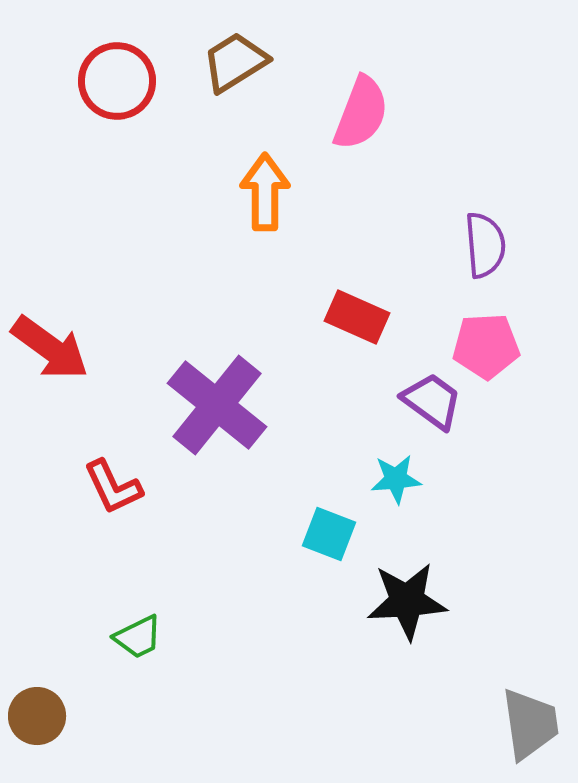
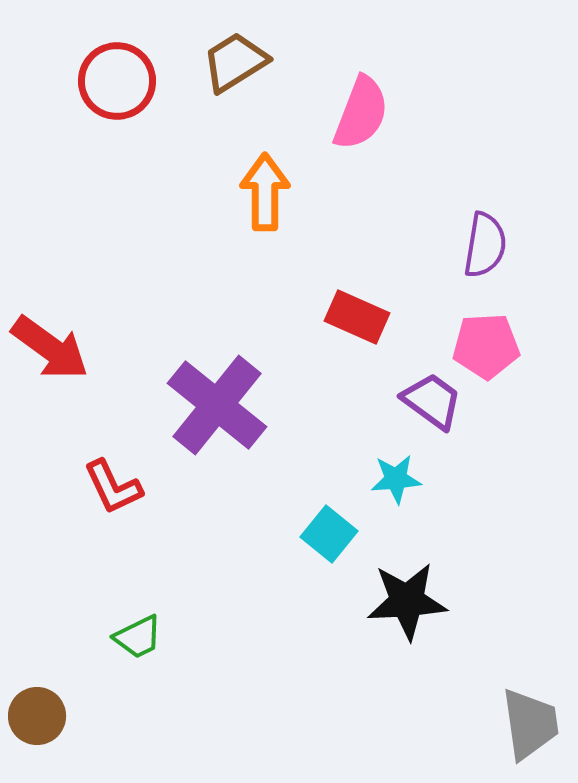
purple semicircle: rotated 14 degrees clockwise
cyan square: rotated 18 degrees clockwise
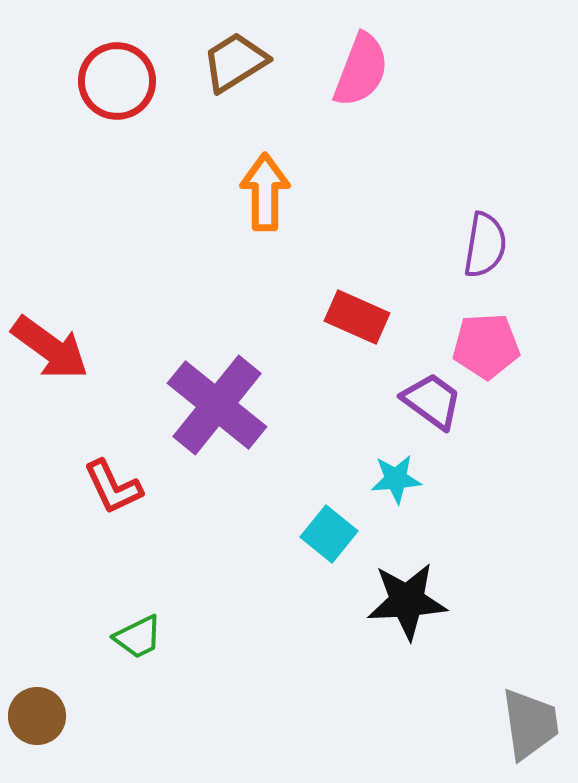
pink semicircle: moved 43 px up
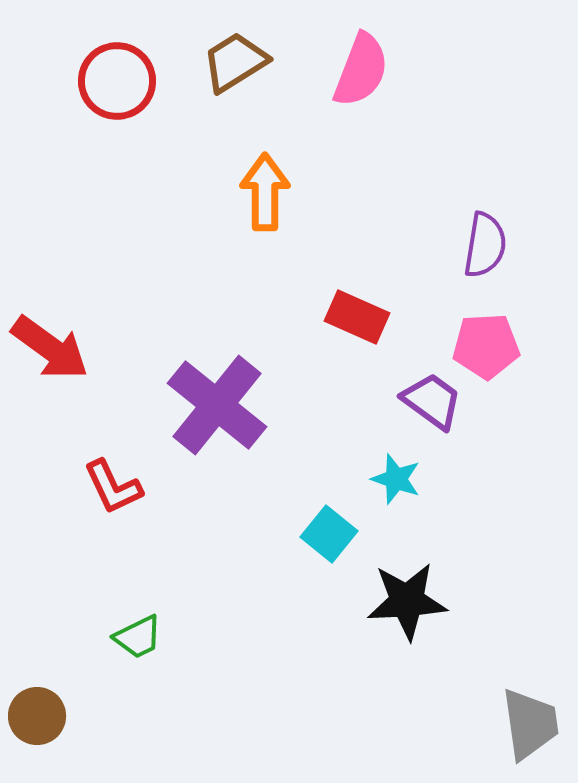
cyan star: rotated 24 degrees clockwise
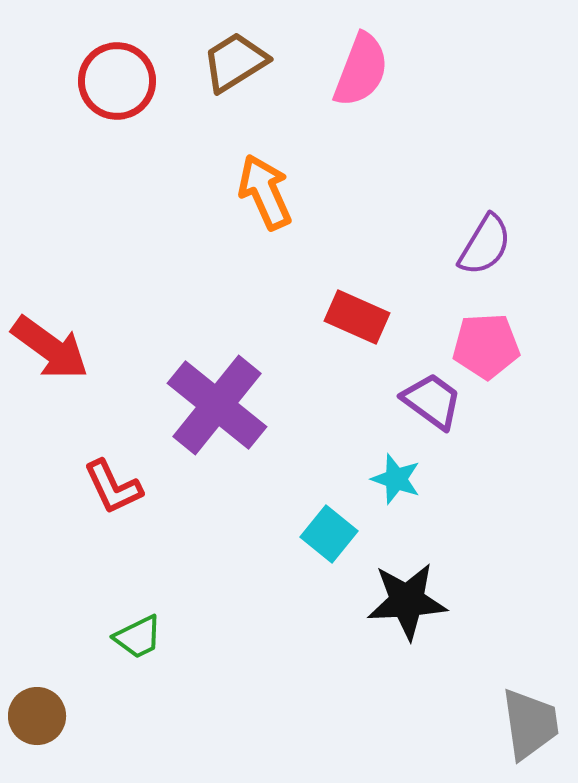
orange arrow: rotated 24 degrees counterclockwise
purple semicircle: rotated 22 degrees clockwise
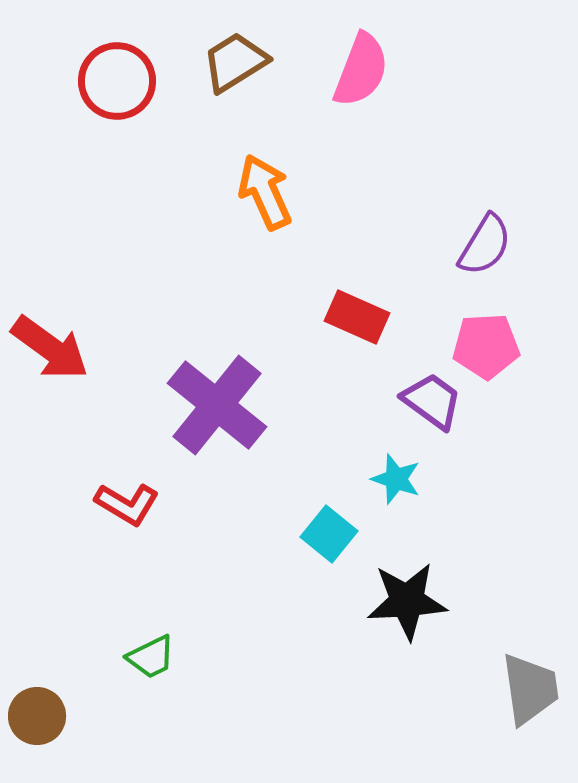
red L-shape: moved 14 px right, 17 px down; rotated 34 degrees counterclockwise
green trapezoid: moved 13 px right, 20 px down
gray trapezoid: moved 35 px up
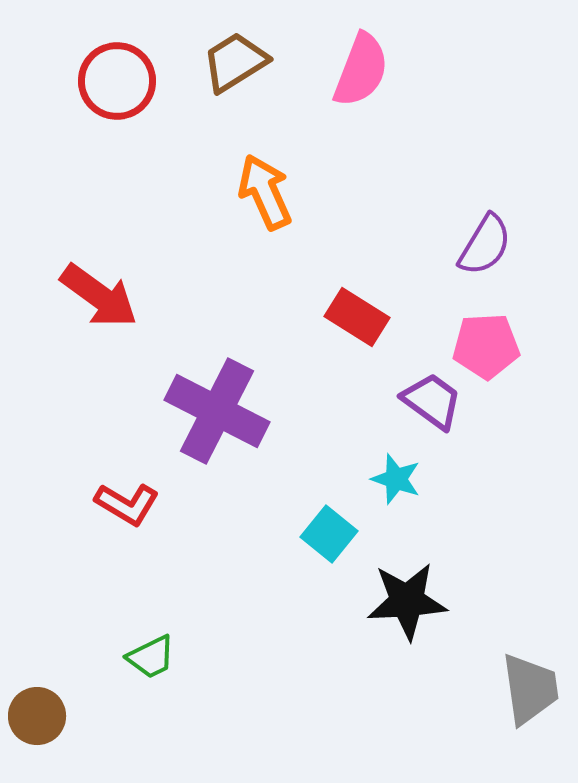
red rectangle: rotated 8 degrees clockwise
red arrow: moved 49 px right, 52 px up
purple cross: moved 6 px down; rotated 12 degrees counterclockwise
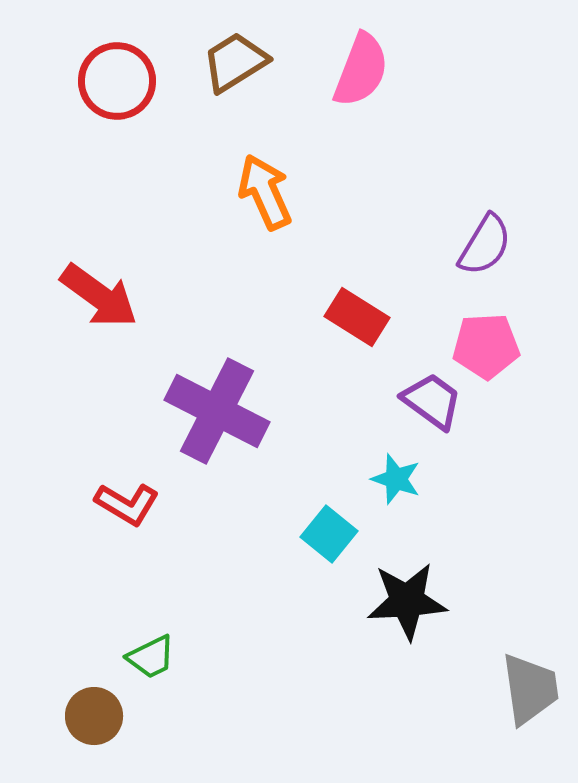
brown circle: moved 57 px right
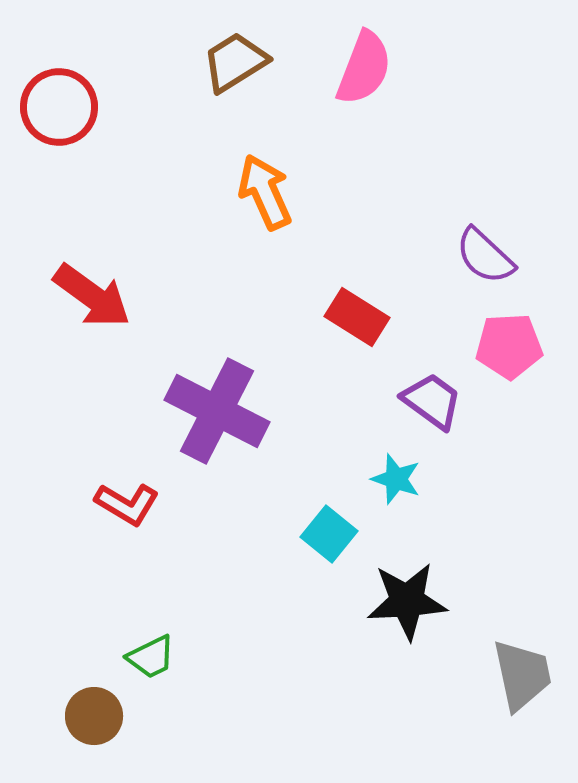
pink semicircle: moved 3 px right, 2 px up
red circle: moved 58 px left, 26 px down
purple semicircle: moved 11 px down; rotated 102 degrees clockwise
red arrow: moved 7 px left
pink pentagon: moved 23 px right
gray trapezoid: moved 8 px left, 14 px up; rotated 4 degrees counterclockwise
